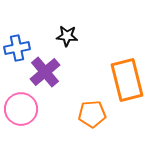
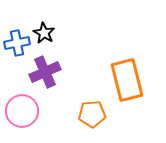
black star: moved 23 px left, 3 px up; rotated 25 degrees clockwise
blue cross: moved 5 px up
purple cross: rotated 16 degrees clockwise
pink circle: moved 1 px right, 2 px down
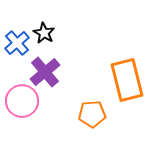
blue cross: rotated 30 degrees counterclockwise
purple cross: rotated 16 degrees counterclockwise
pink circle: moved 10 px up
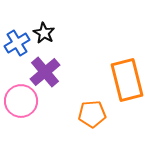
blue cross: rotated 10 degrees clockwise
pink circle: moved 1 px left
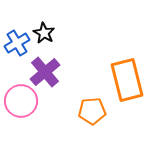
orange pentagon: moved 3 px up
